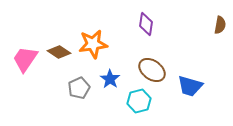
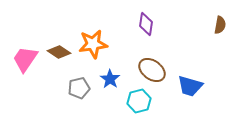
gray pentagon: rotated 10 degrees clockwise
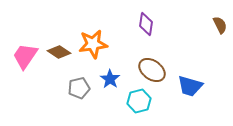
brown semicircle: rotated 36 degrees counterclockwise
pink trapezoid: moved 3 px up
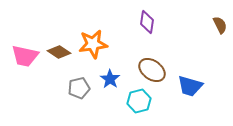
purple diamond: moved 1 px right, 2 px up
pink trapezoid: rotated 112 degrees counterclockwise
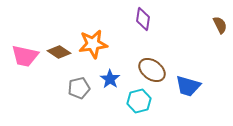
purple diamond: moved 4 px left, 3 px up
blue trapezoid: moved 2 px left
